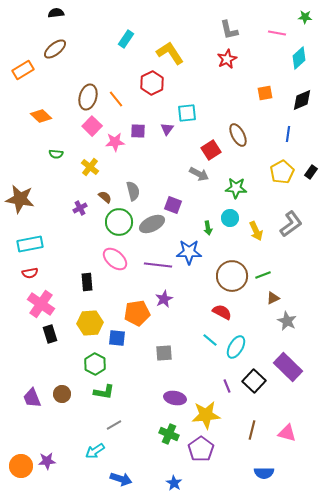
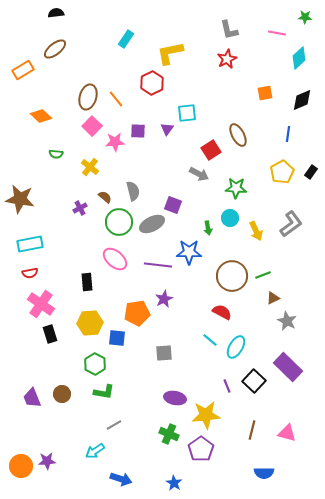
yellow L-shape at (170, 53): rotated 68 degrees counterclockwise
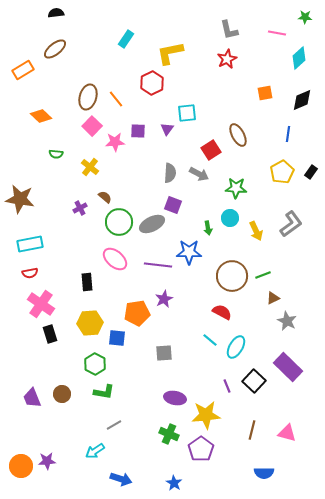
gray semicircle at (133, 191): moved 37 px right, 18 px up; rotated 18 degrees clockwise
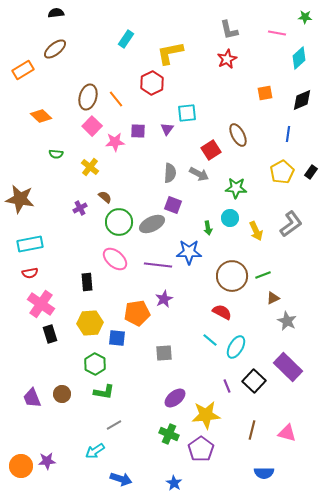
purple ellipse at (175, 398): rotated 50 degrees counterclockwise
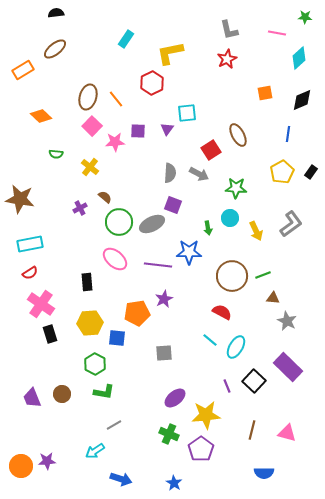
red semicircle at (30, 273): rotated 21 degrees counterclockwise
brown triangle at (273, 298): rotated 32 degrees clockwise
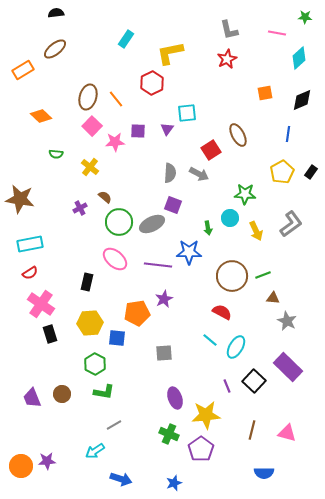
green star at (236, 188): moved 9 px right, 6 px down
black rectangle at (87, 282): rotated 18 degrees clockwise
purple ellipse at (175, 398): rotated 70 degrees counterclockwise
blue star at (174, 483): rotated 21 degrees clockwise
